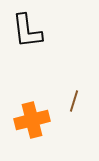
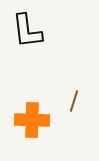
orange cross: rotated 16 degrees clockwise
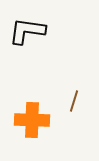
black L-shape: rotated 105 degrees clockwise
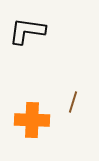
brown line: moved 1 px left, 1 px down
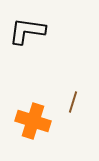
orange cross: moved 1 px right, 1 px down; rotated 16 degrees clockwise
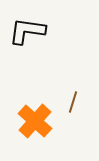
orange cross: moved 2 px right; rotated 24 degrees clockwise
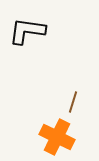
orange cross: moved 22 px right, 16 px down; rotated 16 degrees counterclockwise
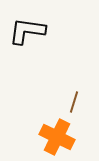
brown line: moved 1 px right
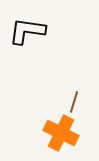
orange cross: moved 4 px right, 4 px up
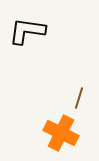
brown line: moved 5 px right, 4 px up
